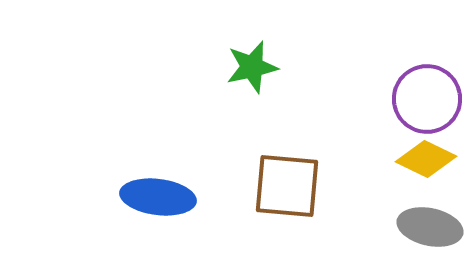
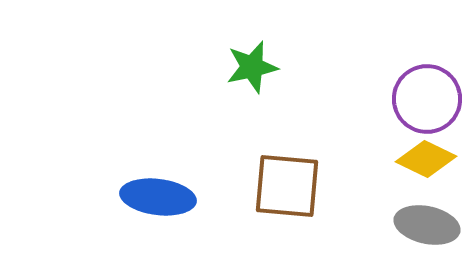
gray ellipse: moved 3 px left, 2 px up
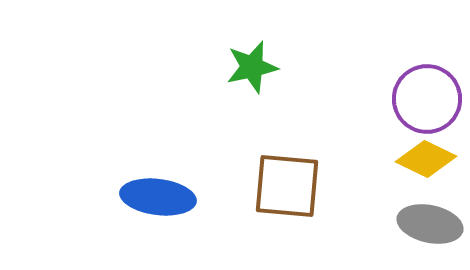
gray ellipse: moved 3 px right, 1 px up
